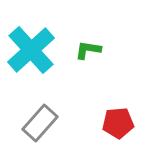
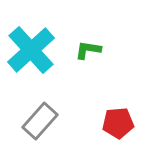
gray rectangle: moved 2 px up
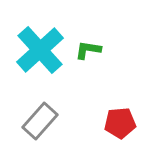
cyan cross: moved 9 px right
red pentagon: moved 2 px right
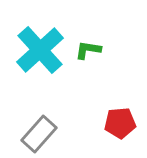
gray rectangle: moved 1 px left, 13 px down
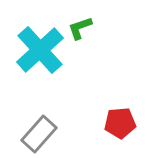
green L-shape: moved 8 px left, 22 px up; rotated 28 degrees counterclockwise
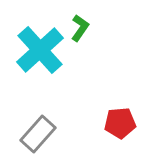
green L-shape: rotated 144 degrees clockwise
gray rectangle: moved 1 px left
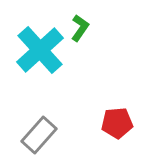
red pentagon: moved 3 px left
gray rectangle: moved 1 px right, 1 px down
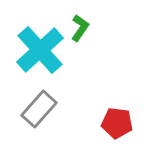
red pentagon: rotated 12 degrees clockwise
gray rectangle: moved 26 px up
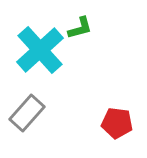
green L-shape: rotated 40 degrees clockwise
gray rectangle: moved 12 px left, 4 px down
